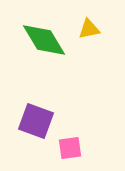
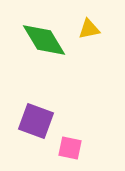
pink square: rotated 20 degrees clockwise
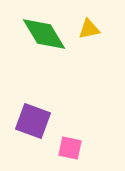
green diamond: moved 6 px up
purple square: moved 3 px left
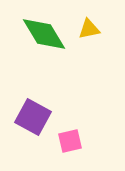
purple square: moved 4 px up; rotated 9 degrees clockwise
pink square: moved 7 px up; rotated 25 degrees counterclockwise
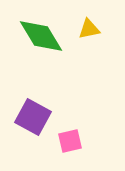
green diamond: moved 3 px left, 2 px down
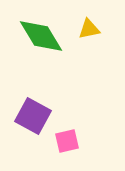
purple square: moved 1 px up
pink square: moved 3 px left
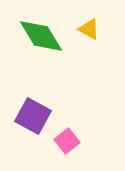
yellow triangle: rotated 40 degrees clockwise
pink square: rotated 25 degrees counterclockwise
